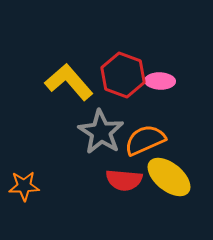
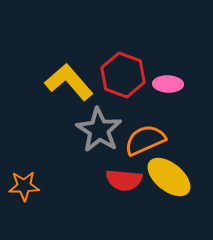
pink ellipse: moved 8 px right, 3 px down
gray star: moved 2 px left, 2 px up
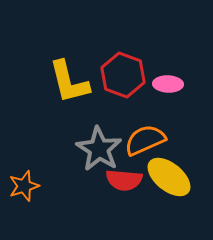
yellow L-shape: rotated 153 degrees counterclockwise
gray star: moved 19 px down
orange star: rotated 16 degrees counterclockwise
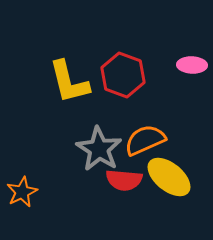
pink ellipse: moved 24 px right, 19 px up
orange star: moved 2 px left, 6 px down; rotated 8 degrees counterclockwise
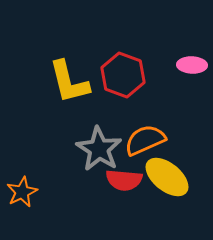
yellow ellipse: moved 2 px left
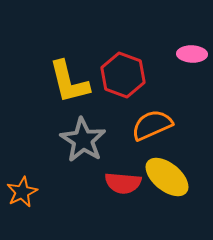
pink ellipse: moved 11 px up
orange semicircle: moved 7 px right, 15 px up
gray star: moved 16 px left, 9 px up
red semicircle: moved 1 px left, 3 px down
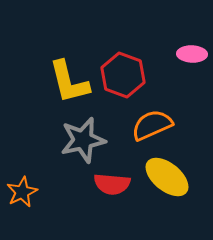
gray star: rotated 27 degrees clockwise
red semicircle: moved 11 px left, 1 px down
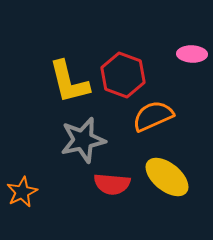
orange semicircle: moved 1 px right, 9 px up
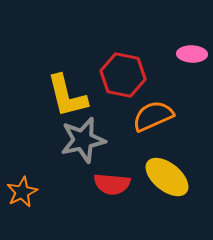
red hexagon: rotated 9 degrees counterclockwise
yellow L-shape: moved 2 px left, 14 px down
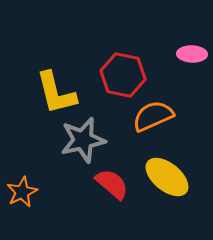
yellow L-shape: moved 11 px left, 3 px up
red semicircle: rotated 144 degrees counterclockwise
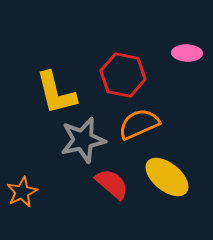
pink ellipse: moved 5 px left, 1 px up
orange semicircle: moved 14 px left, 8 px down
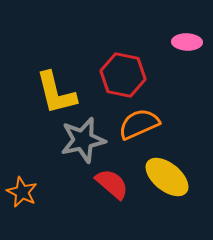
pink ellipse: moved 11 px up
orange star: rotated 20 degrees counterclockwise
